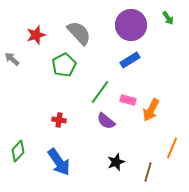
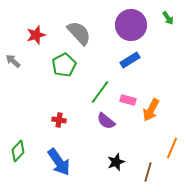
gray arrow: moved 1 px right, 2 px down
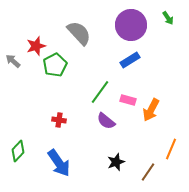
red star: moved 11 px down
green pentagon: moved 9 px left
orange line: moved 1 px left, 1 px down
blue arrow: moved 1 px down
brown line: rotated 18 degrees clockwise
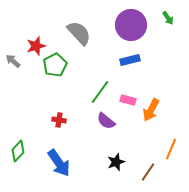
blue rectangle: rotated 18 degrees clockwise
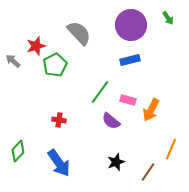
purple semicircle: moved 5 px right
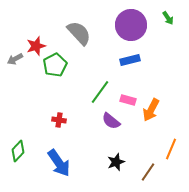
gray arrow: moved 2 px right, 2 px up; rotated 70 degrees counterclockwise
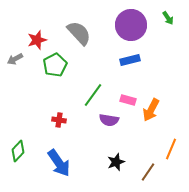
red star: moved 1 px right, 6 px up
green line: moved 7 px left, 3 px down
purple semicircle: moved 2 px left, 1 px up; rotated 30 degrees counterclockwise
